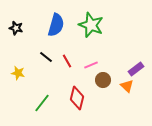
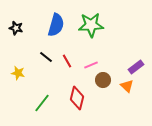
green star: rotated 25 degrees counterclockwise
purple rectangle: moved 2 px up
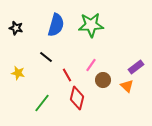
red line: moved 14 px down
pink line: rotated 32 degrees counterclockwise
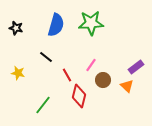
green star: moved 2 px up
red diamond: moved 2 px right, 2 px up
green line: moved 1 px right, 2 px down
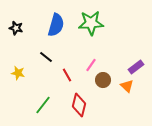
red diamond: moved 9 px down
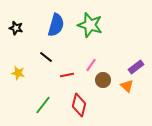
green star: moved 1 px left, 2 px down; rotated 20 degrees clockwise
red line: rotated 72 degrees counterclockwise
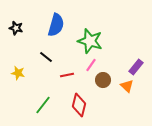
green star: moved 16 px down
purple rectangle: rotated 14 degrees counterclockwise
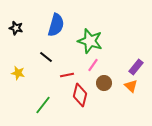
pink line: moved 2 px right
brown circle: moved 1 px right, 3 px down
orange triangle: moved 4 px right
red diamond: moved 1 px right, 10 px up
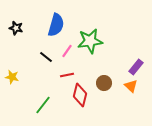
green star: rotated 25 degrees counterclockwise
pink line: moved 26 px left, 14 px up
yellow star: moved 6 px left, 4 px down
